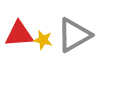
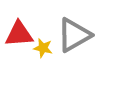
yellow star: moved 8 px down
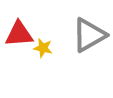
gray triangle: moved 15 px right
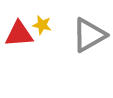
yellow star: moved 1 px left, 23 px up
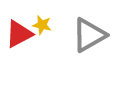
red triangle: rotated 24 degrees counterclockwise
